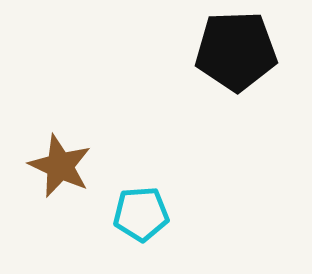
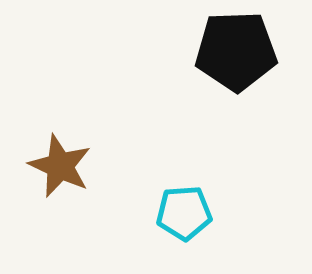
cyan pentagon: moved 43 px right, 1 px up
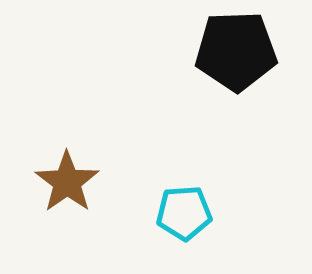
brown star: moved 7 px right, 16 px down; rotated 12 degrees clockwise
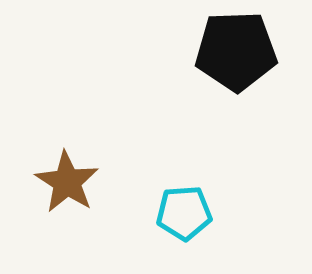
brown star: rotated 4 degrees counterclockwise
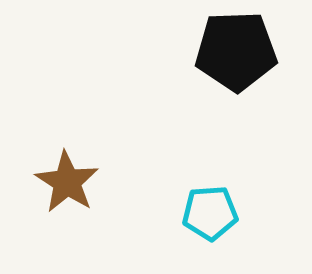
cyan pentagon: moved 26 px right
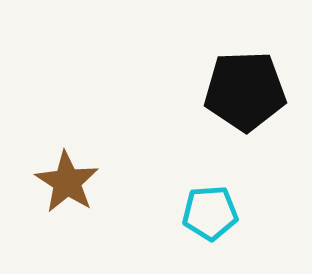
black pentagon: moved 9 px right, 40 px down
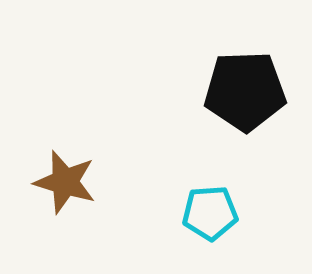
brown star: moved 2 px left; rotated 16 degrees counterclockwise
